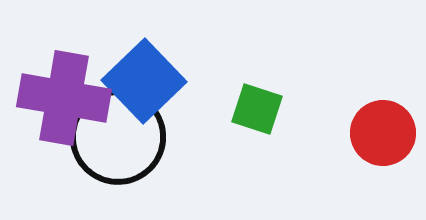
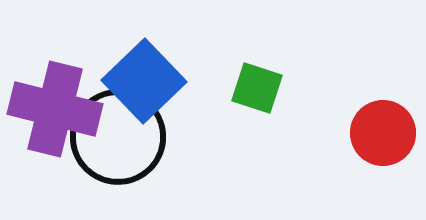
purple cross: moved 9 px left, 11 px down; rotated 4 degrees clockwise
green square: moved 21 px up
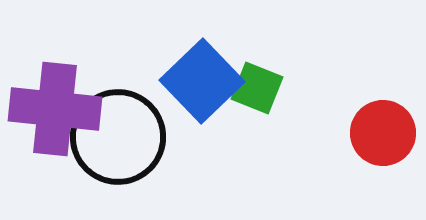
blue square: moved 58 px right
green square: rotated 4 degrees clockwise
purple cross: rotated 8 degrees counterclockwise
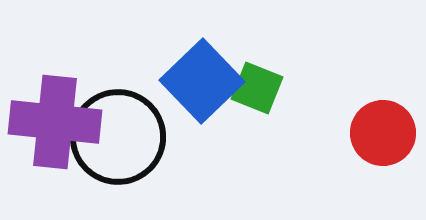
purple cross: moved 13 px down
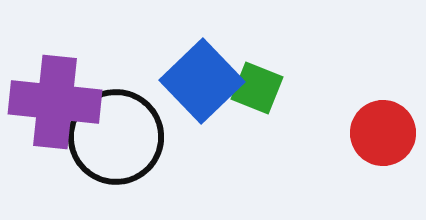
purple cross: moved 20 px up
black circle: moved 2 px left
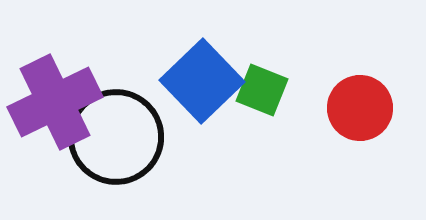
green square: moved 5 px right, 2 px down
purple cross: rotated 32 degrees counterclockwise
red circle: moved 23 px left, 25 px up
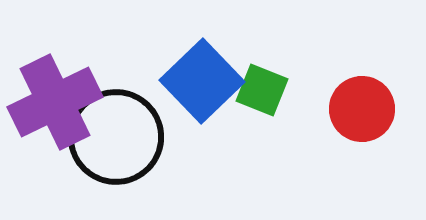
red circle: moved 2 px right, 1 px down
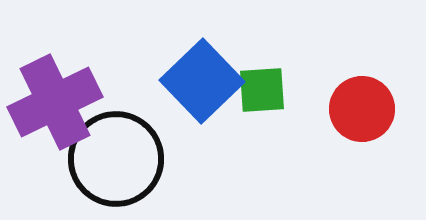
green square: rotated 26 degrees counterclockwise
black circle: moved 22 px down
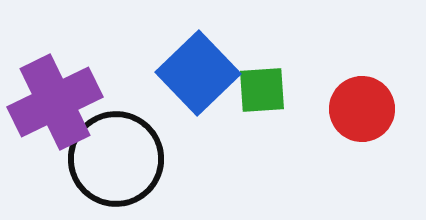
blue square: moved 4 px left, 8 px up
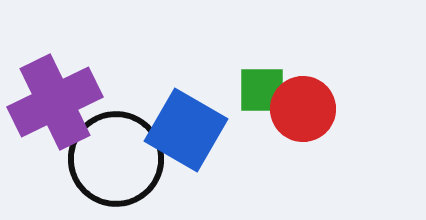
blue square: moved 12 px left, 57 px down; rotated 16 degrees counterclockwise
green square: rotated 4 degrees clockwise
red circle: moved 59 px left
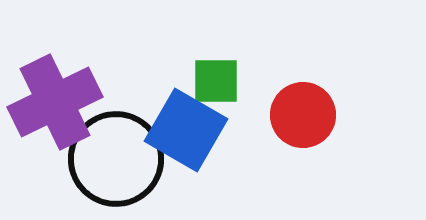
green square: moved 46 px left, 9 px up
red circle: moved 6 px down
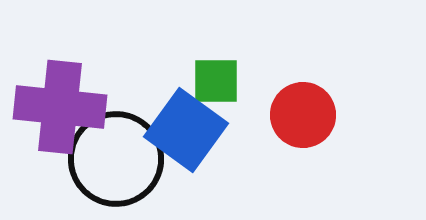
purple cross: moved 5 px right, 5 px down; rotated 32 degrees clockwise
blue square: rotated 6 degrees clockwise
